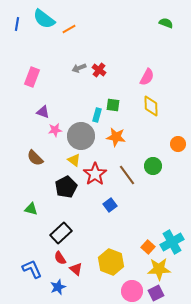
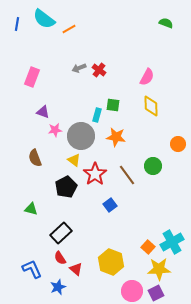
brown semicircle: rotated 24 degrees clockwise
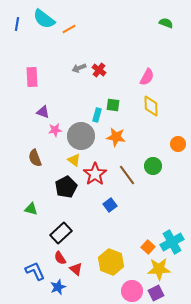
pink rectangle: rotated 24 degrees counterclockwise
blue L-shape: moved 3 px right, 2 px down
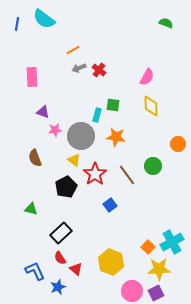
orange line: moved 4 px right, 21 px down
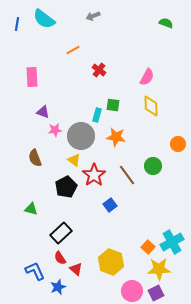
gray arrow: moved 14 px right, 52 px up
red star: moved 1 px left, 1 px down
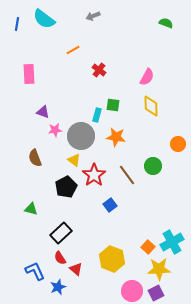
pink rectangle: moved 3 px left, 3 px up
yellow hexagon: moved 1 px right, 3 px up
